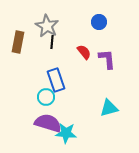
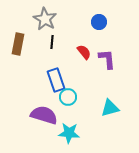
gray star: moved 2 px left, 7 px up
brown rectangle: moved 2 px down
cyan circle: moved 22 px right
cyan triangle: moved 1 px right
purple semicircle: moved 4 px left, 8 px up
cyan star: moved 3 px right
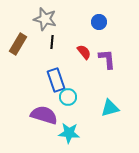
gray star: rotated 15 degrees counterclockwise
brown rectangle: rotated 20 degrees clockwise
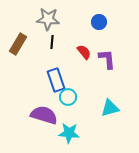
gray star: moved 3 px right; rotated 10 degrees counterclockwise
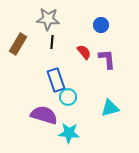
blue circle: moved 2 px right, 3 px down
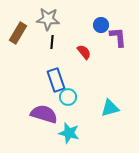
brown rectangle: moved 11 px up
purple L-shape: moved 11 px right, 22 px up
purple semicircle: moved 1 px up
cyan star: rotated 10 degrees clockwise
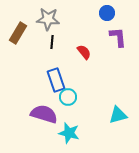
blue circle: moved 6 px right, 12 px up
cyan triangle: moved 8 px right, 7 px down
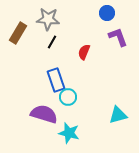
purple L-shape: rotated 15 degrees counterclockwise
black line: rotated 24 degrees clockwise
red semicircle: rotated 119 degrees counterclockwise
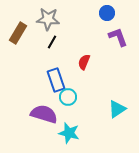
red semicircle: moved 10 px down
cyan triangle: moved 1 px left, 6 px up; rotated 18 degrees counterclockwise
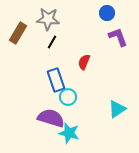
purple semicircle: moved 7 px right, 4 px down
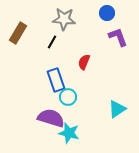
gray star: moved 16 px right
